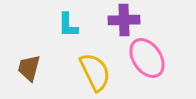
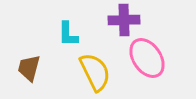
cyan L-shape: moved 9 px down
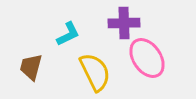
purple cross: moved 3 px down
cyan L-shape: rotated 116 degrees counterclockwise
brown trapezoid: moved 2 px right, 1 px up
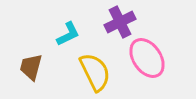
purple cross: moved 4 px left, 1 px up; rotated 24 degrees counterclockwise
